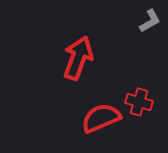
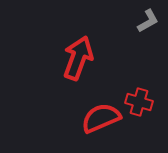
gray L-shape: moved 2 px left
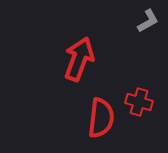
red arrow: moved 1 px right, 1 px down
red semicircle: rotated 120 degrees clockwise
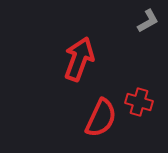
red semicircle: rotated 18 degrees clockwise
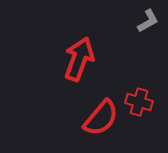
red semicircle: rotated 15 degrees clockwise
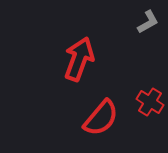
gray L-shape: moved 1 px down
red cross: moved 11 px right; rotated 16 degrees clockwise
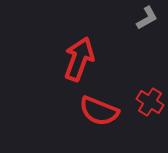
gray L-shape: moved 1 px left, 4 px up
red semicircle: moved 2 px left, 7 px up; rotated 72 degrees clockwise
